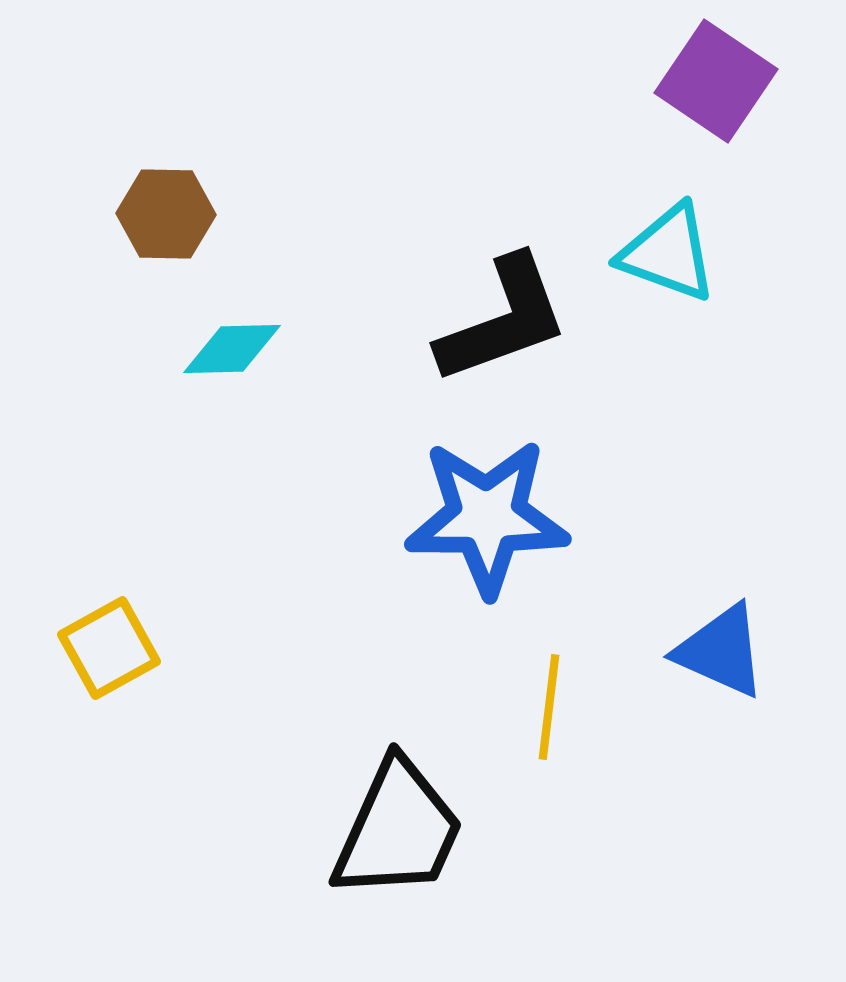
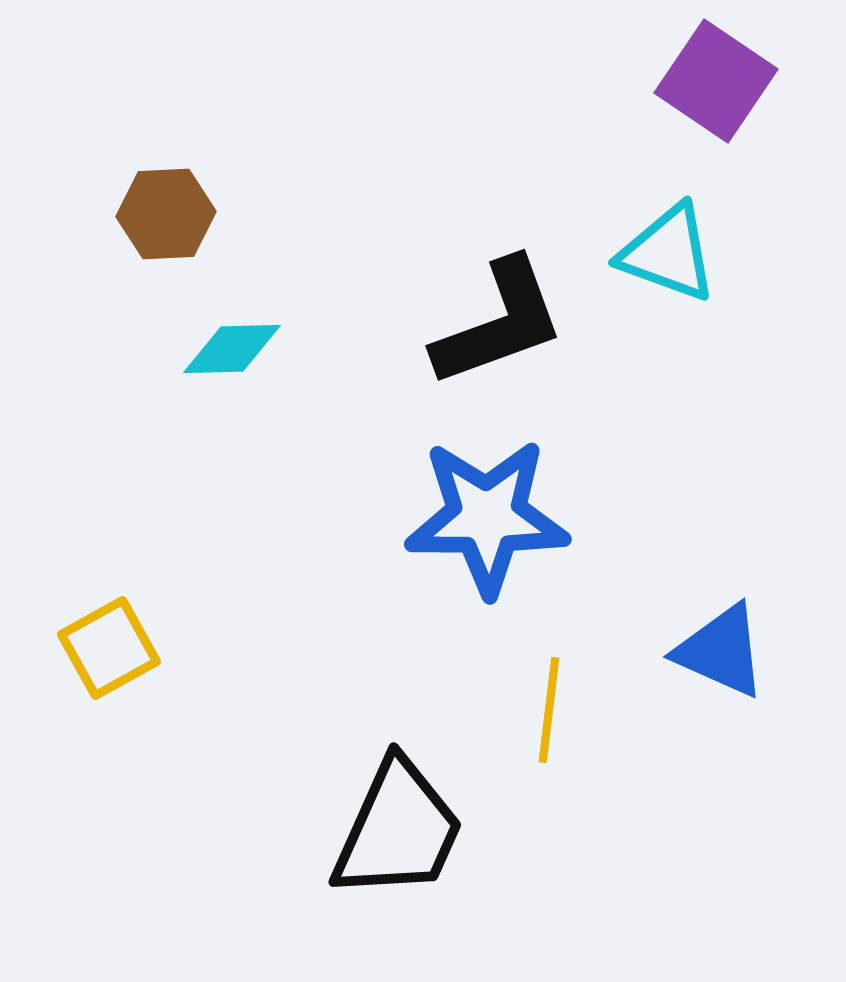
brown hexagon: rotated 4 degrees counterclockwise
black L-shape: moved 4 px left, 3 px down
yellow line: moved 3 px down
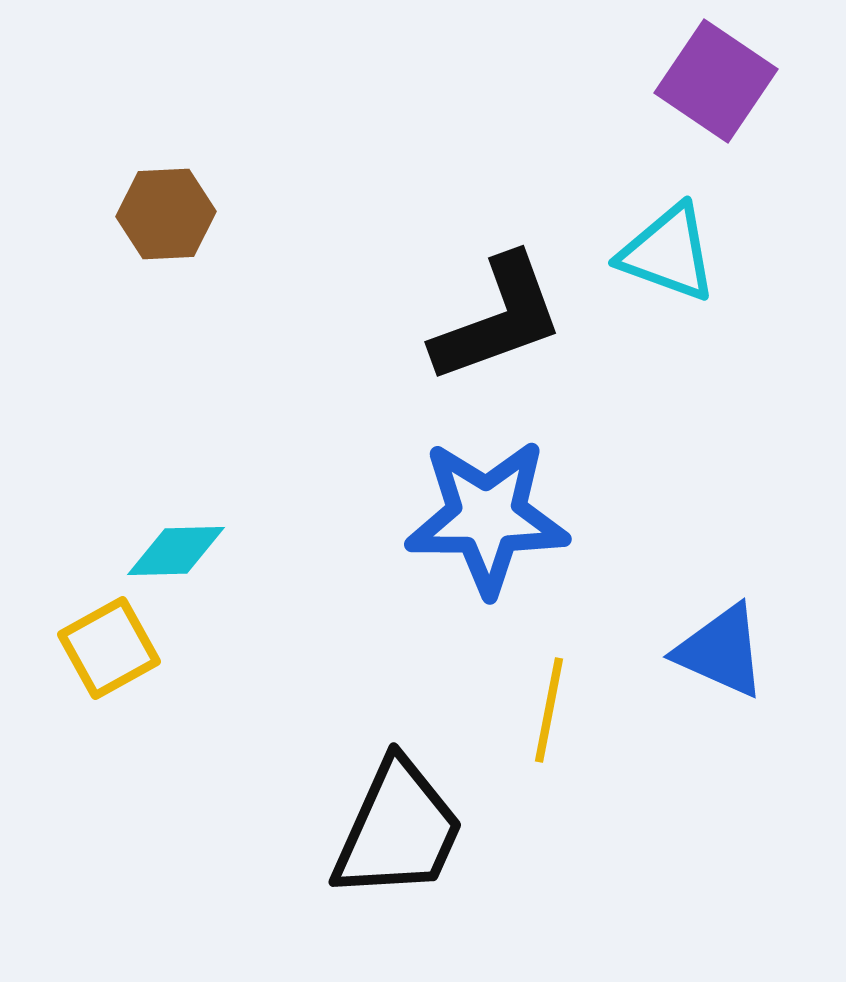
black L-shape: moved 1 px left, 4 px up
cyan diamond: moved 56 px left, 202 px down
yellow line: rotated 4 degrees clockwise
